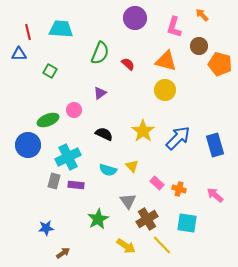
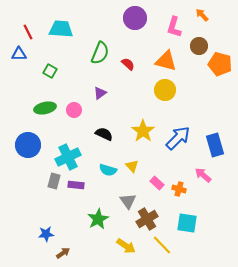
red line: rotated 14 degrees counterclockwise
green ellipse: moved 3 px left, 12 px up; rotated 10 degrees clockwise
pink arrow: moved 12 px left, 20 px up
blue star: moved 6 px down
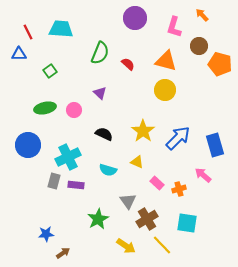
green square: rotated 24 degrees clockwise
purple triangle: rotated 40 degrees counterclockwise
yellow triangle: moved 5 px right, 4 px up; rotated 24 degrees counterclockwise
orange cross: rotated 32 degrees counterclockwise
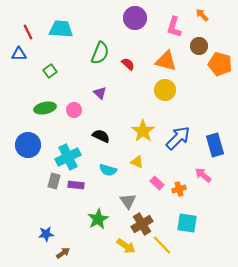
black semicircle: moved 3 px left, 2 px down
brown cross: moved 5 px left, 5 px down
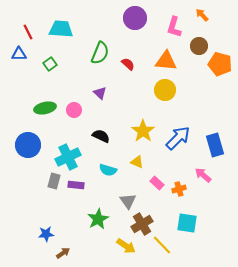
orange triangle: rotated 10 degrees counterclockwise
green square: moved 7 px up
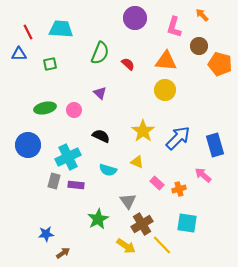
green square: rotated 24 degrees clockwise
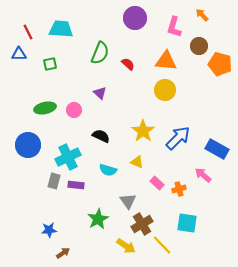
blue rectangle: moved 2 px right, 4 px down; rotated 45 degrees counterclockwise
blue star: moved 3 px right, 4 px up
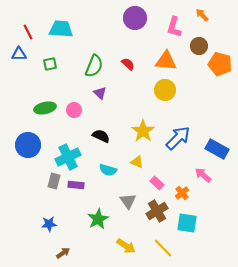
green semicircle: moved 6 px left, 13 px down
orange cross: moved 3 px right, 4 px down; rotated 24 degrees counterclockwise
brown cross: moved 15 px right, 13 px up
blue star: moved 6 px up
yellow line: moved 1 px right, 3 px down
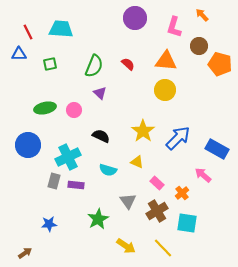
brown arrow: moved 38 px left
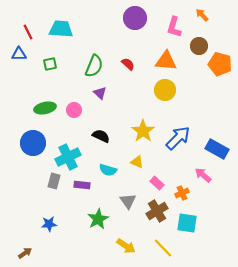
blue circle: moved 5 px right, 2 px up
purple rectangle: moved 6 px right
orange cross: rotated 16 degrees clockwise
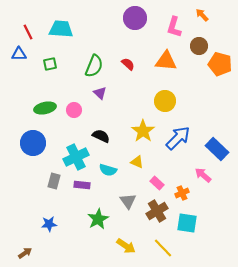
yellow circle: moved 11 px down
blue rectangle: rotated 15 degrees clockwise
cyan cross: moved 8 px right
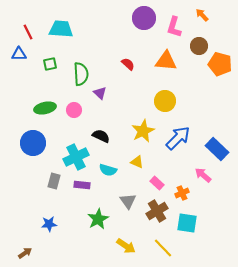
purple circle: moved 9 px right
green semicircle: moved 13 px left, 8 px down; rotated 25 degrees counterclockwise
yellow star: rotated 10 degrees clockwise
